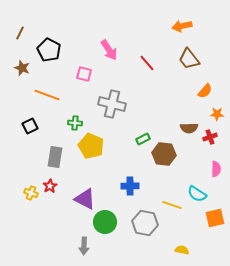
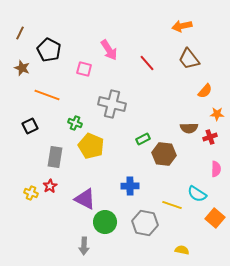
pink square: moved 5 px up
green cross: rotated 16 degrees clockwise
orange square: rotated 36 degrees counterclockwise
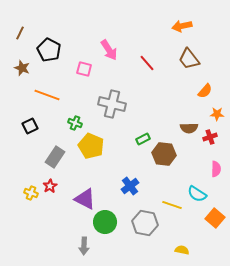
gray rectangle: rotated 25 degrees clockwise
blue cross: rotated 36 degrees counterclockwise
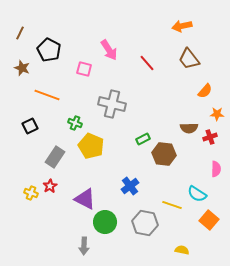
orange square: moved 6 px left, 2 px down
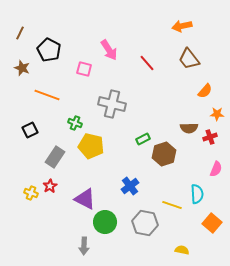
black square: moved 4 px down
yellow pentagon: rotated 10 degrees counterclockwise
brown hexagon: rotated 25 degrees counterclockwise
pink semicircle: rotated 21 degrees clockwise
cyan semicircle: rotated 126 degrees counterclockwise
orange square: moved 3 px right, 3 px down
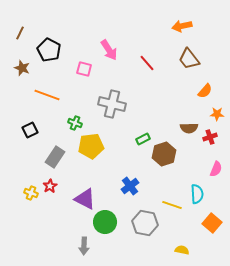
yellow pentagon: rotated 20 degrees counterclockwise
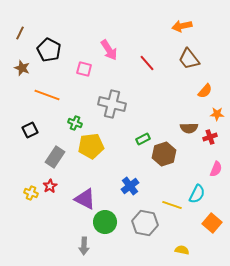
cyan semicircle: rotated 30 degrees clockwise
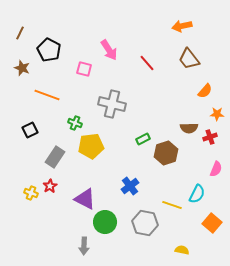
brown hexagon: moved 2 px right, 1 px up
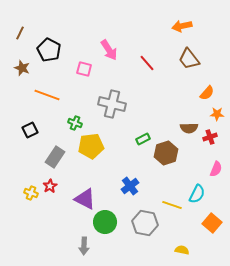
orange semicircle: moved 2 px right, 2 px down
